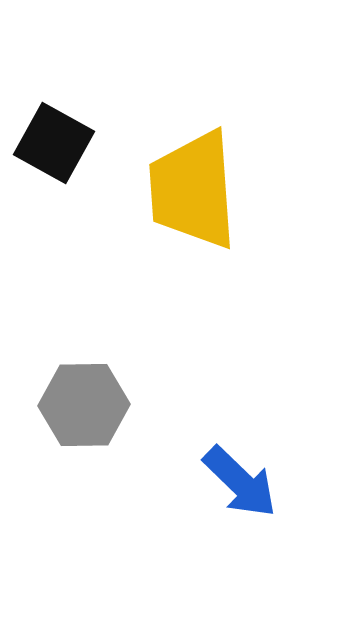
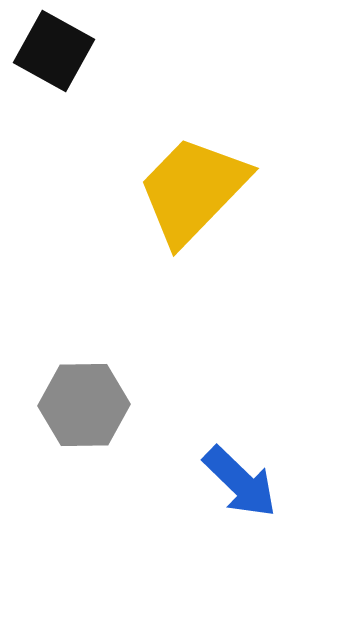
black square: moved 92 px up
yellow trapezoid: rotated 48 degrees clockwise
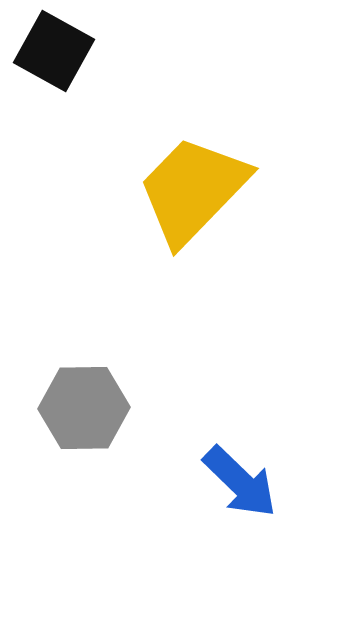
gray hexagon: moved 3 px down
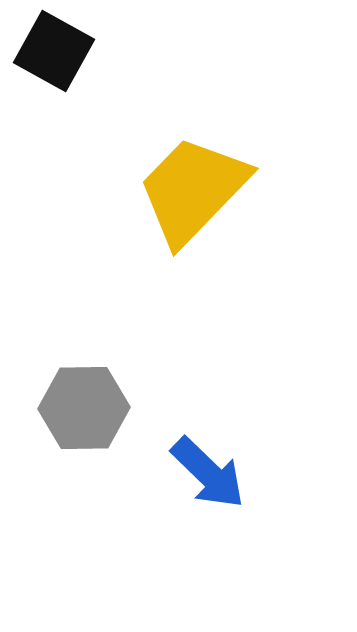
blue arrow: moved 32 px left, 9 px up
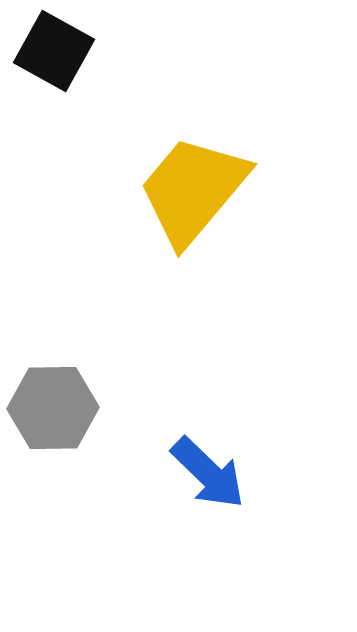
yellow trapezoid: rotated 4 degrees counterclockwise
gray hexagon: moved 31 px left
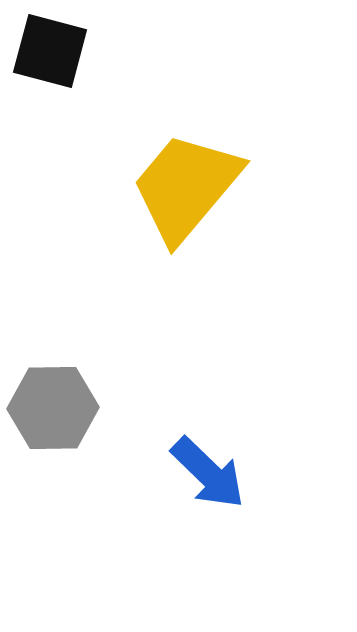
black square: moved 4 px left; rotated 14 degrees counterclockwise
yellow trapezoid: moved 7 px left, 3 px up
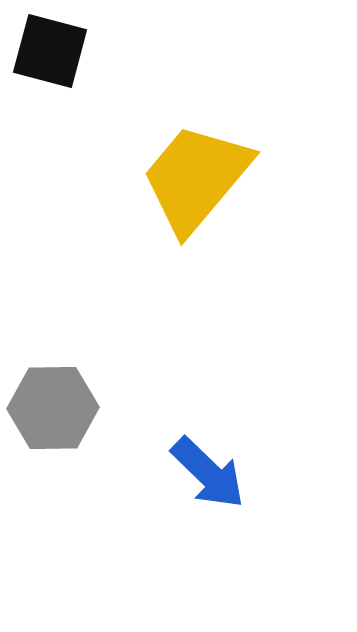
yellow trapezoid: moved 10 px right, 9 px up
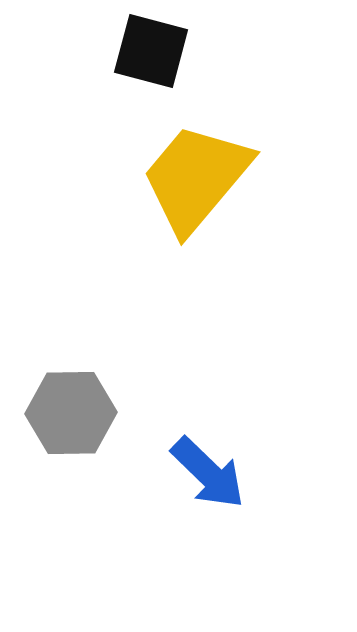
black square: moved 101 px right
gray hexagon: moved 18 px right, 5 px down
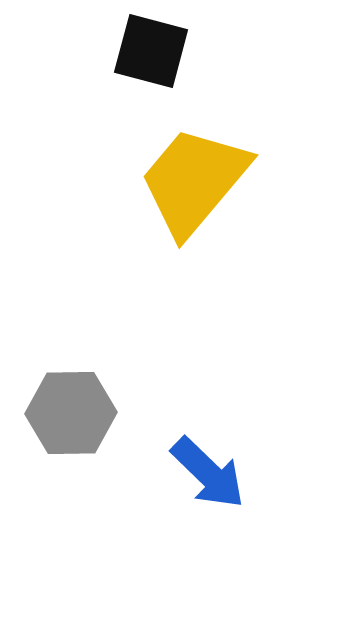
yellow trapezoid: moved 2 px left, 3 px down
